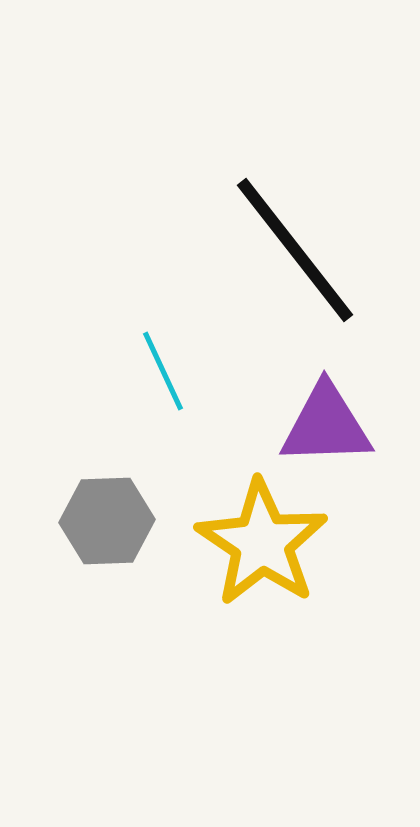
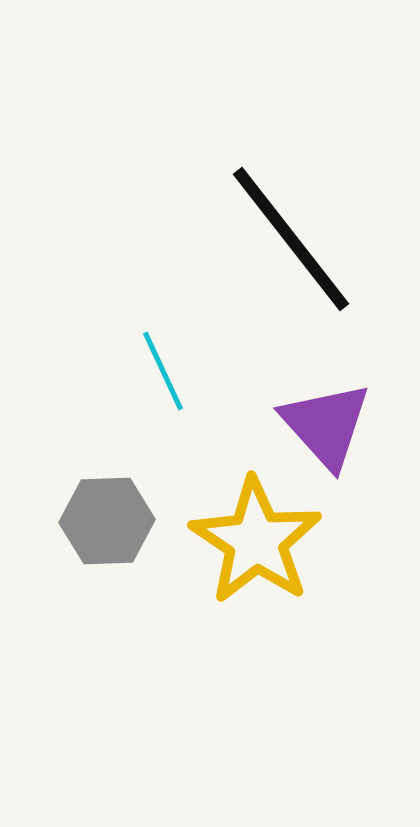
black line: moved 4 px left, 11 px up
purple triangle: rotated 50 degrees clockwise
yellow star: moved 6 px left, 2 px up
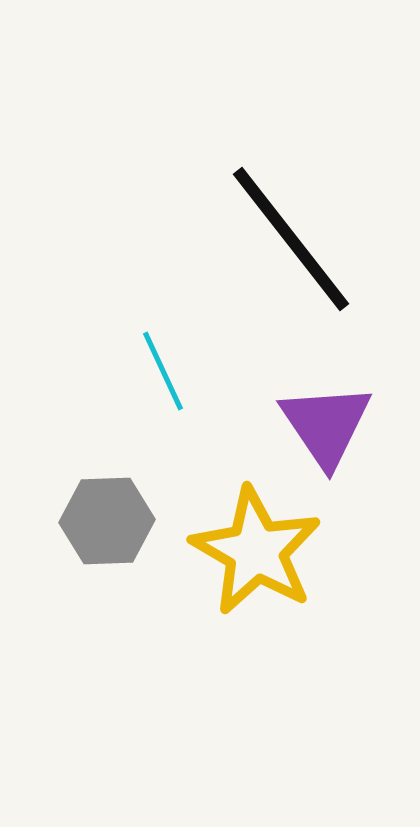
purple triangle: rotated 8 degrees clockwise
yellow star: moved 10 px down; rotated 4 degrees counterclockwise
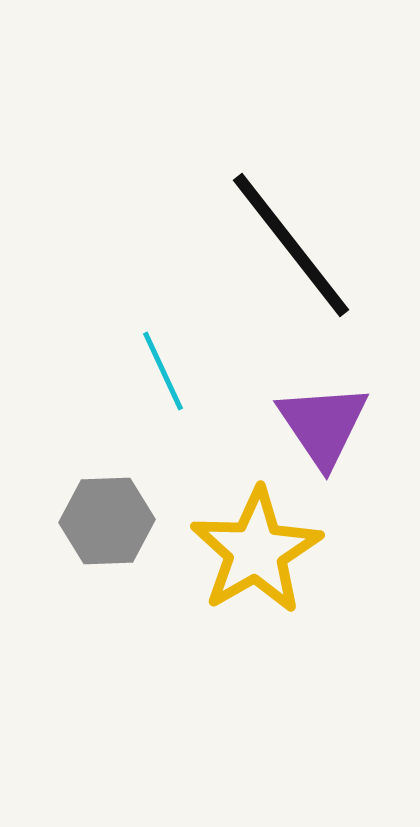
black line: moved 6 px down
purple triangle: moved 3 px left
yellow star: rotated 12 degrees clockwise
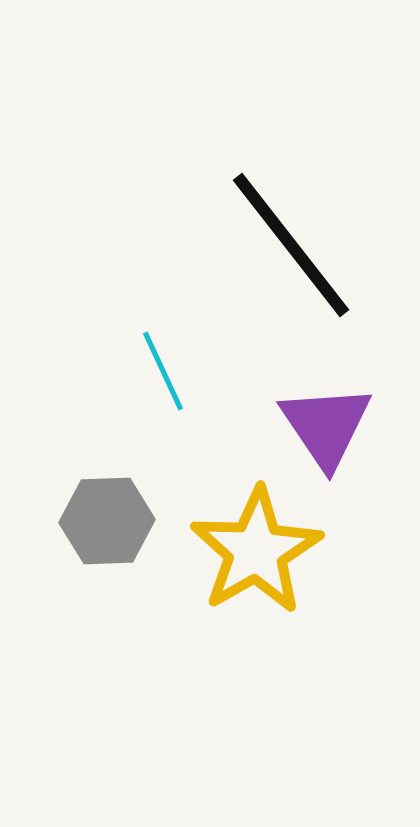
purple triangle: moved 3 px right, 1 px down
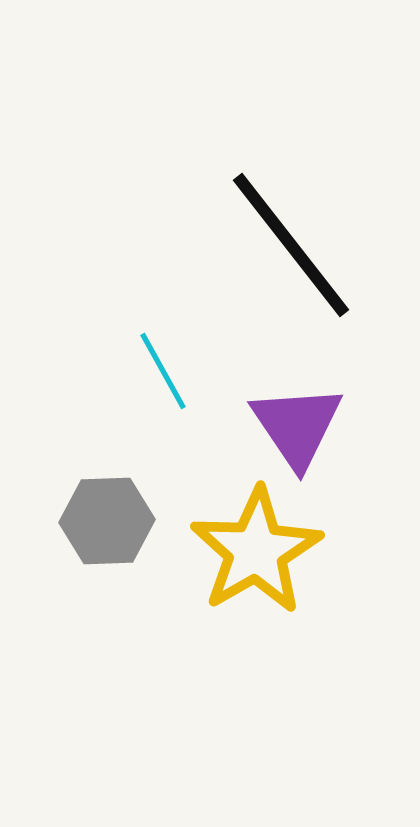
cyan line: rotated 4 degrees counterclockwise
purple triangle: moved 29 px left
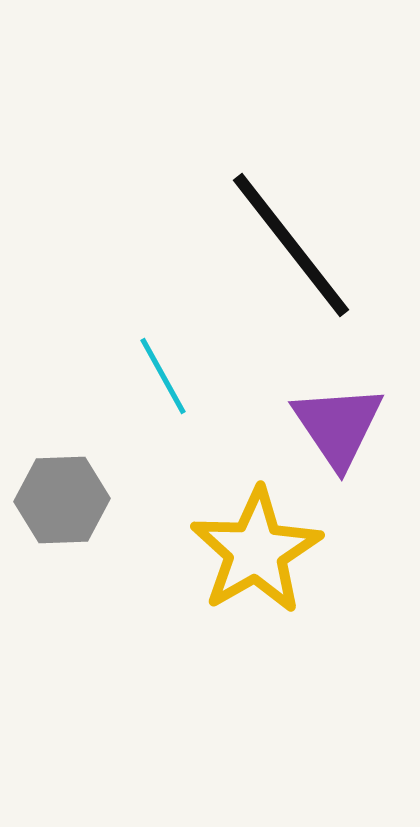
cyan line: moved 5 px down
purple triangle: moved 41 px right
gray hexagon: moved 45 px left, 21 px up
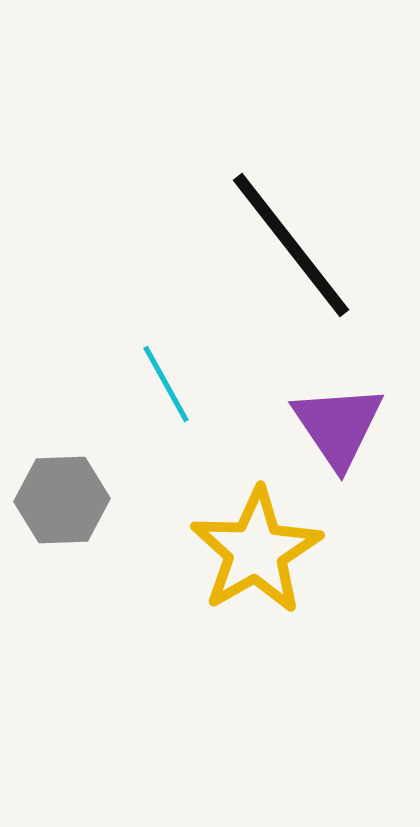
cyan line: moved 3 px right, 8 px down
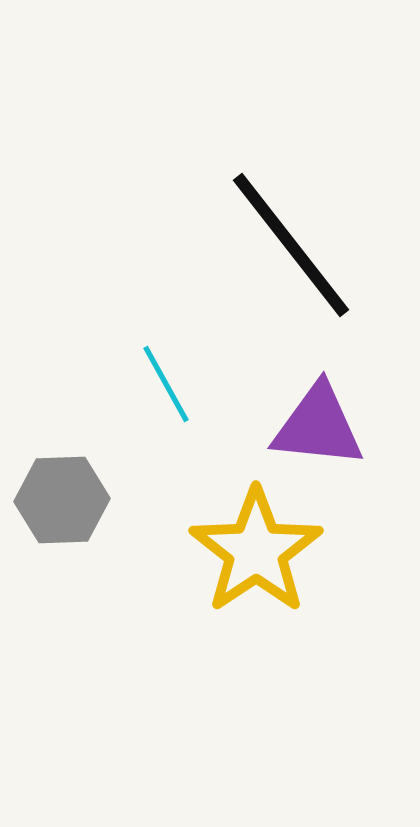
purple triangle: moved 20 px left; rotated 50 degrees counterclockwise
yellow star: rotated 4 degrees counterclockwise
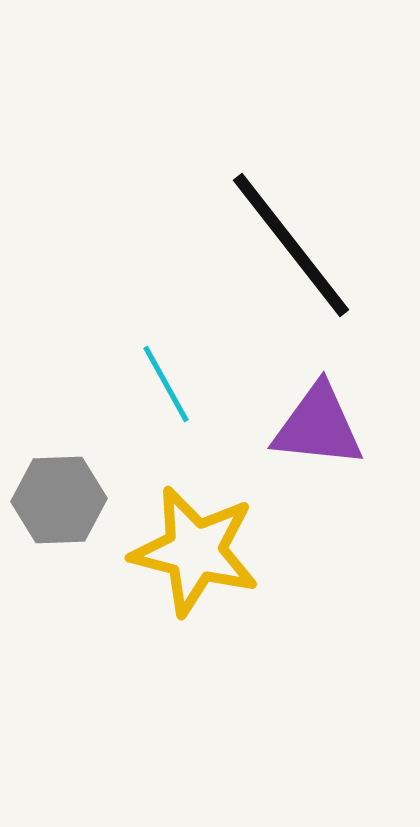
gray hexagon: moved 3 px left
yellow star: moved 61 px left; rotated 24 degrees counterclockwise
